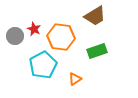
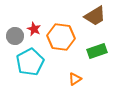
cyan pentagon: moved 13 px left, 3 px up
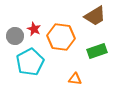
orange triangle: rotated 40 degrees clockwise
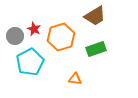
orange hexagon: rotated 24 degrees counterclockwise
green rectangle: moved 1 px left, 2 px up
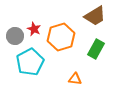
green rectangle: rotated 42 degrees counterclockwise
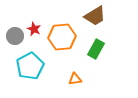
orange hexagon: moved 1 px right; rotated 12 degrees clockwise
cyan pentagon: moved 4 px down
orange triangle: rotated 16 degrees counterclockwise
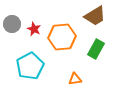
gray circle: moved 3 px left, 12 px up
